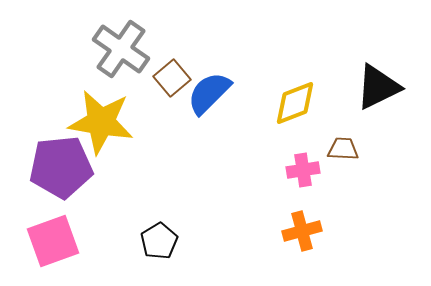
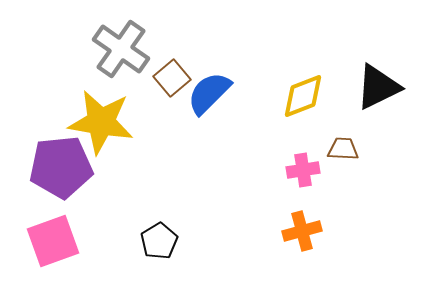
yellow diamond: moved 8 px right, 7 px up
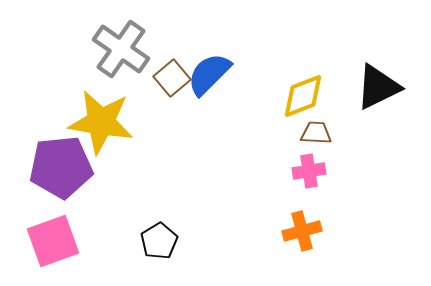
blue semicircle: moved 19 px up
brown trapezoid: moved 27 px left, 16 px up
pink cross: moved 6 px right, 1 px down
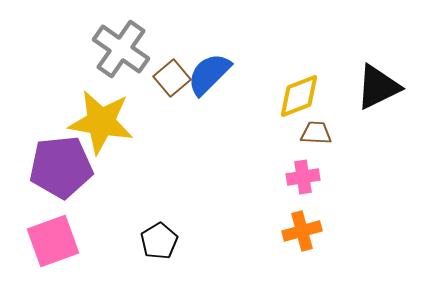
yellow diamond: moved 4 px left
pink cross: moved 6 px left, 6 px down
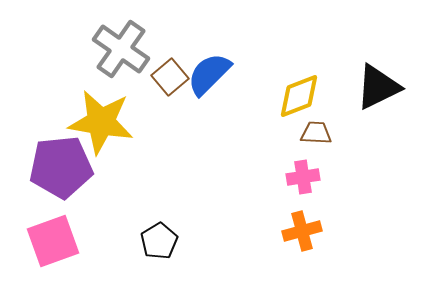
brown square: moved 2 px left, 1 px up
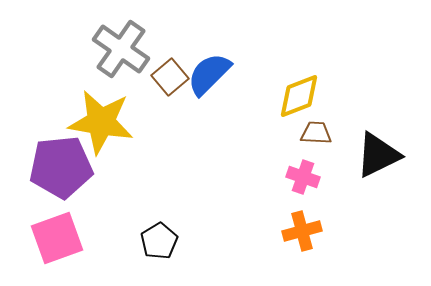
black triangle: moved 68 px down
pink cross: rotated 28 degrees clockwise
pink square: moved 4 px right, 3 px up
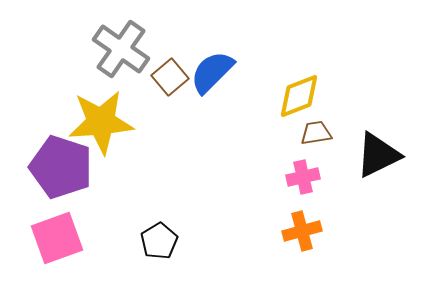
blue semicircle: moved 3 px right, 2 px up
yellow star: rotated 14 degrees counterclockwise
brown trapezoid: rotated 12 degrees counterclockwise
purple pentagon: rotated 24 degrees clockwise
pink cross: rotated 32 degrees counterclockwise
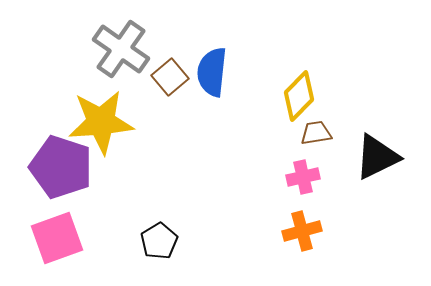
blue semicircle: rotated 39 degrees counterclockwise
yellow diamond: rotated 24 degrees counterclockwise
black triangle: moved 1 px left, 2 px down
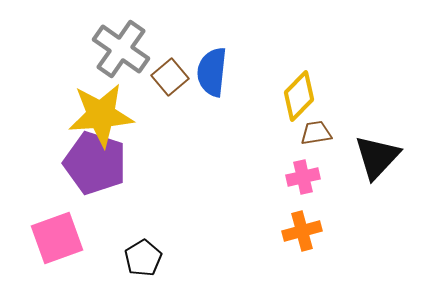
yellow star: moved 7 px up
black triangle: rotated 21 degrees counterclockwise
purple pentagon: moved 34 px right, 4 px up
black pentagon: moved 16 px left, 17 px down
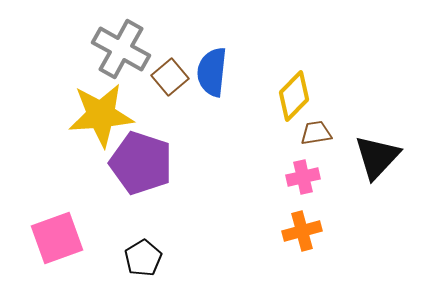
gray cross: rotated 6 degrees counterclockwise
yellow diamond: moved 5 px left
purple pentagon: moved 46 px right
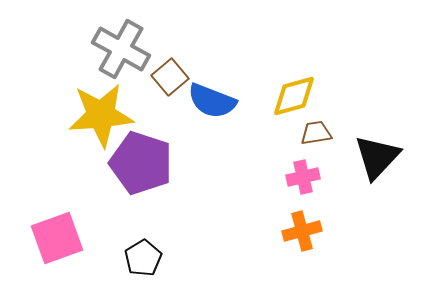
blue semicircle: moved 29 px down; rotated 75 degrees counterclockwise
yellow diamond: rotated 30 degrees clockwise
